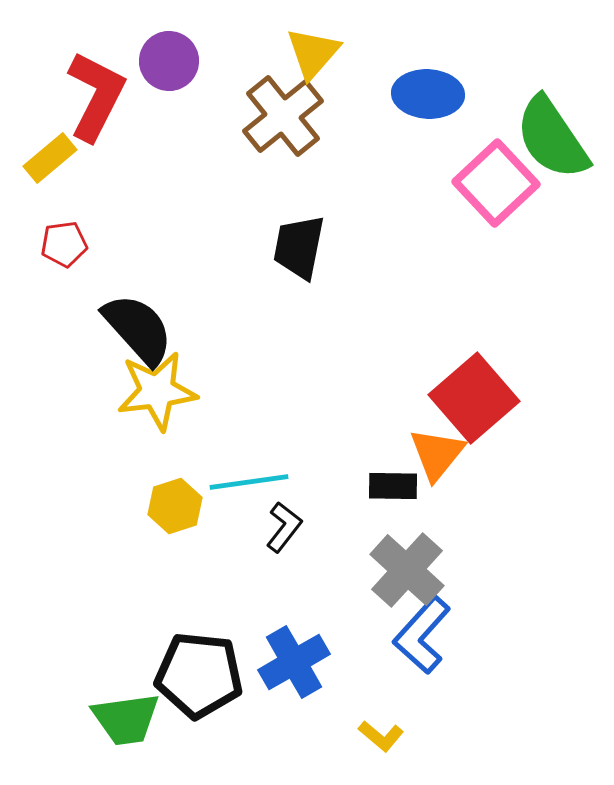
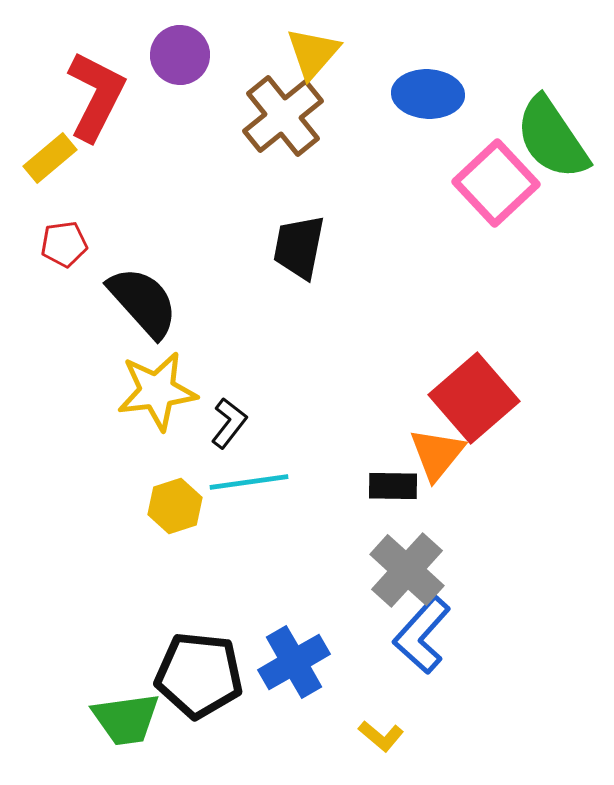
purple circle: moved 11 px right, 6 px up
black semicircle: moved 5 px right, 27 px up
black L-shape: moved 55 px left, 104 px up
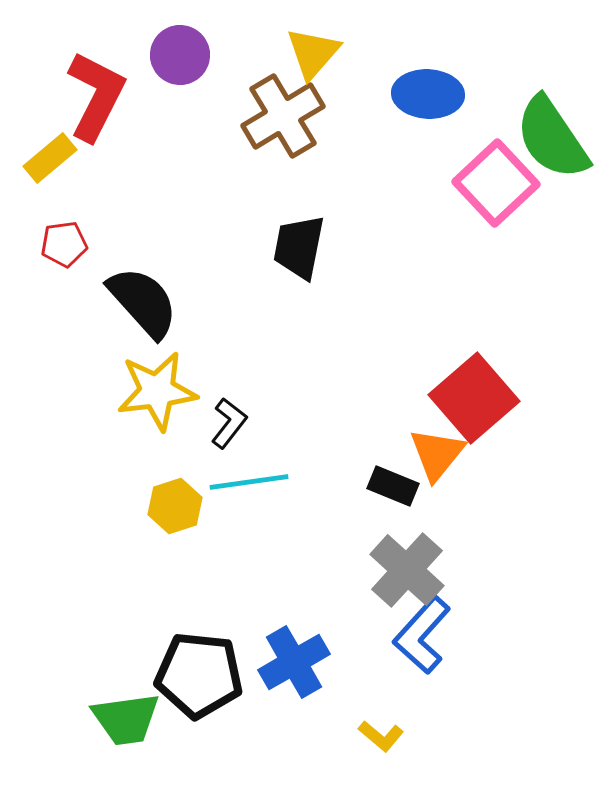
brown cross: rotated 8 degrees clockwise
black rectangle: rotated 21 degrees clockwise
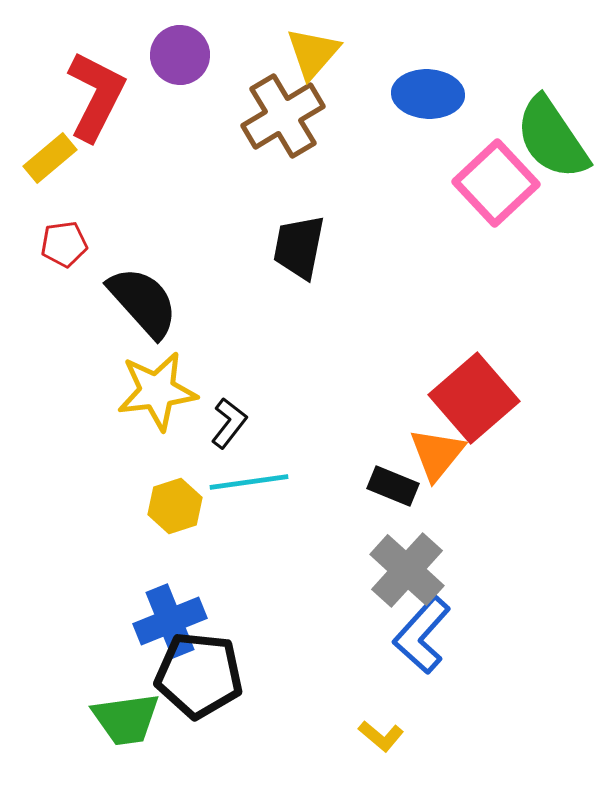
blue cross: moved 124 px left, 41 px up; rotated 8 degrees clockwise
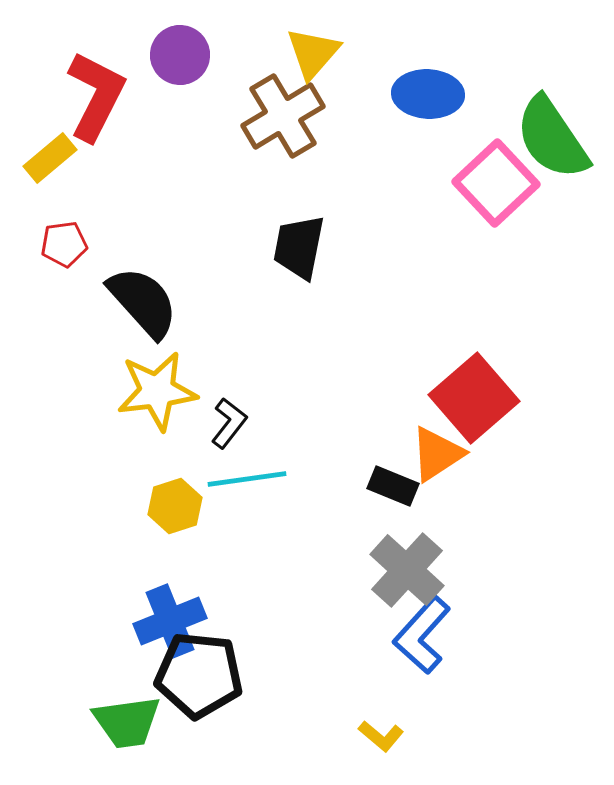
orange triangle: rotated 18 degrees clockwise
cyan line: moved 2 px left, 3 px up
green trapezoid: moved 1 px right, 3 px down
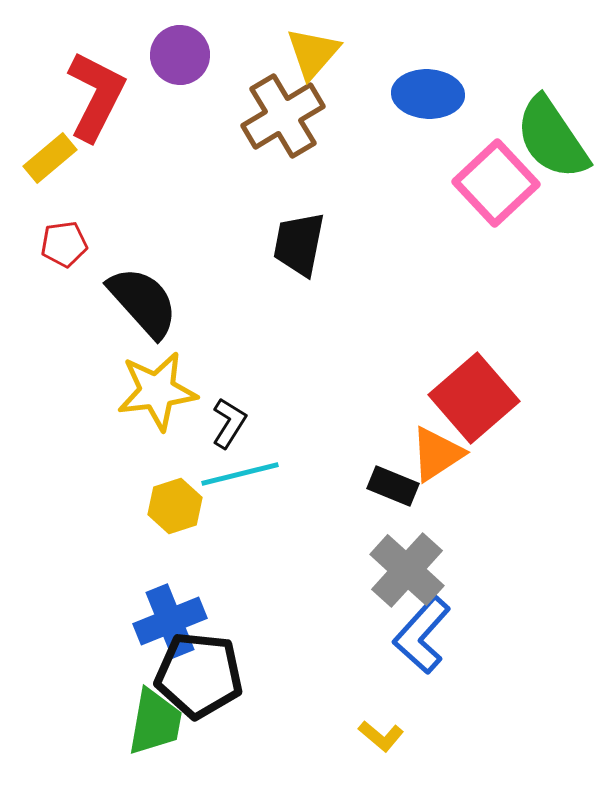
black trapezoid: moved 3 px up
black L-shape: rotated 6 degrees counterclockwise
cyan line: moved 7 px left, 5 px up; rotated 6 degrees counterclockwise
green trapezoid: moved 28 px right; rotated 72 degrees counterclockwise
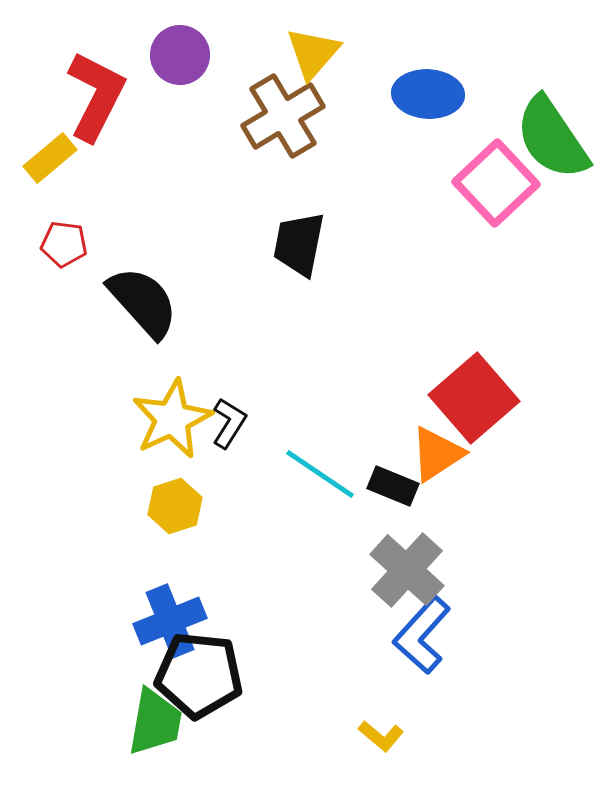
red pentagon: rotated 15 degrees clockwise
yellow star: moved 15 px right, 28 px down; rotated 18 degrees counterclockwise
cyan line: moved 80 px right; rotated 48 degrees clockwise
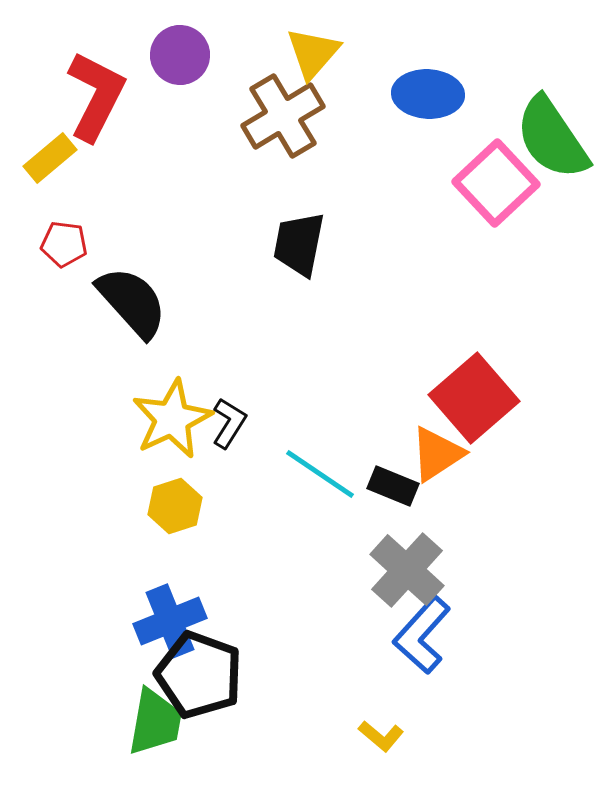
black semicircle: moved 11 px left
black pentagon: rotated 14 degrees clockwise
